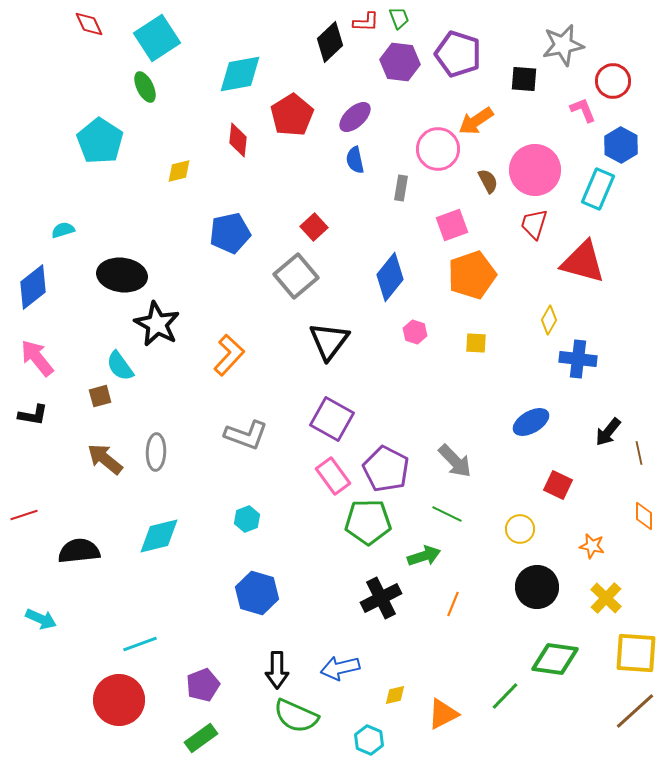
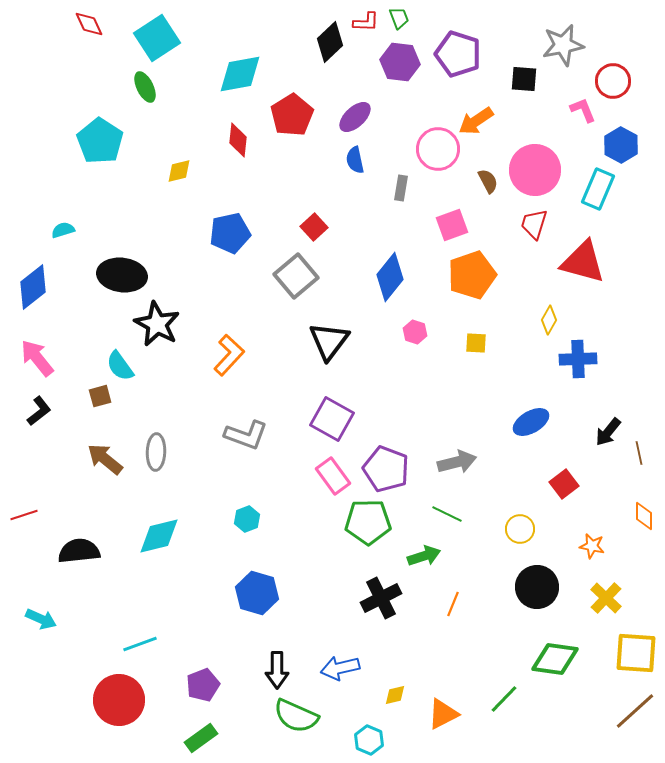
blue cross at (578, 359): rotated 9 degrees counterclockwise
black L-shape at (33, 415): moved 6 px right, 4 px up; rotated 48 degrees counterclockwise
gray arrow at (455, 461): moved 2 px right, 1 px down; rotated 60 degrees counterclockwise
purple pentagon at (386, 469): rotated 6 degrees counterclockwise
red square at (558, 485): moved 6 px right, 1 px up; rotated 28 degrees clockwise
green line at (505, 696): moved 1 px left, 3 px down
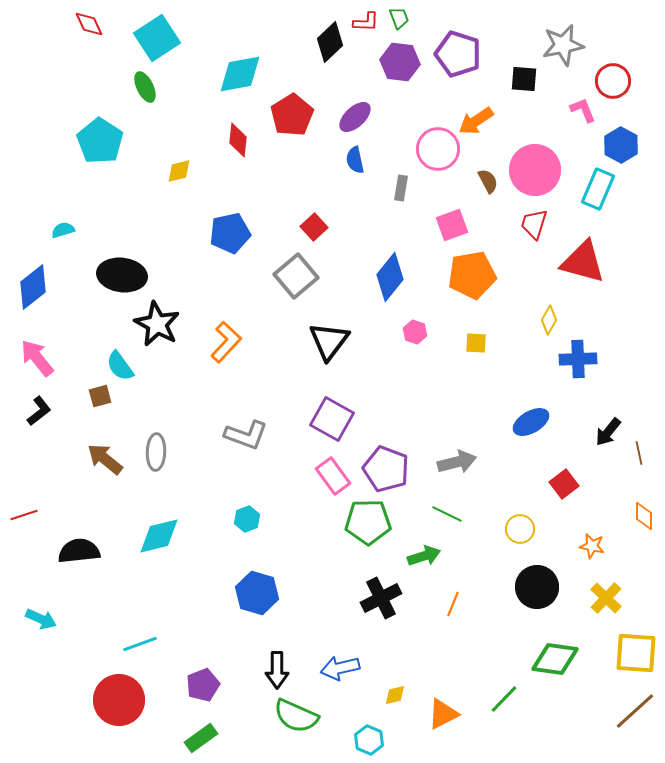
orange pentagon at (472, 275): rotated 9 degrees clockwise
orange L-shape at (229, 355): moved 3 px left, 13 px up
